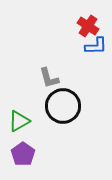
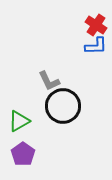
red cross: moved 8 px right, 1 px up
gray L-shape: moved 3 px down; rotated 10 degrees counterclockwise
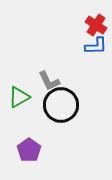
black circle: moved 2 px left, 1 px up
green triangle: moved 24 px up
purple pentagon: moved 6 px right, 4 px up
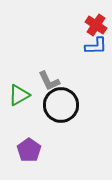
green triangle: moved 2 px up
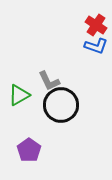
blue L-shape: rotated 20 degrees clockwise
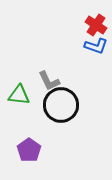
green triangle: rotated 35 degrees clockwise
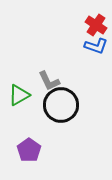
green triangle: rotated 35 degrees counterclockwise
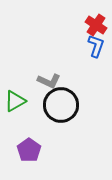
blue L-shape: rotated 90 degrees counterclockwise
gray L-shape: rotated 40 degrees counterclockwise
green triangle: moved 4 px left, 6 px down
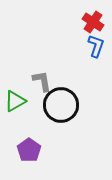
red cross: moved 3 px left, 3 px up
gray L-shape: moved 7 px left; rotated 125 degrees counterclockwise
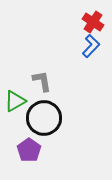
blue L-shape: moved 5 px left; rotated 25 degrees clockwise
black circle: moved 17 px left, 13 px down
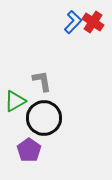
blue L-shape: moved 18 px left, 24 px up
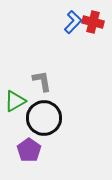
red cross: rotated 20 degrees counterclockwise
